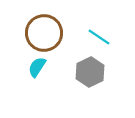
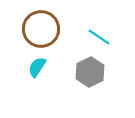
brown circle: moved 3 px left, 4 px up
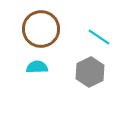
cyan semicircle: rotated 55 degrees clockwise
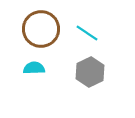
cyan line: moved 12 px left, 4 px up
cyan semicircle: moved 3 px left, 1 px down
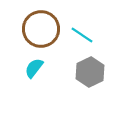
cyan line: moved 5 px left, 2 px down
cyan semicircle: rotated 50 degrees counterclockwise
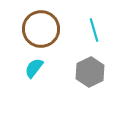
cyan line: moved 12 px right, 5 px up; rotated 40 degrees clockwise
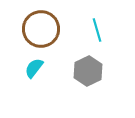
cyan line: moved 3 px right
gray hexagon: moved 2 px left, 1 px up
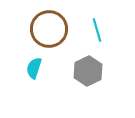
brown circle: moved 8 px right
cyan semicircle: rotated 20 degrees counterclockwise
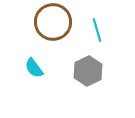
brown circle: moved 4 px right, 7 px up
cyan semicircle: rotated 55 degrees counterclockwise
